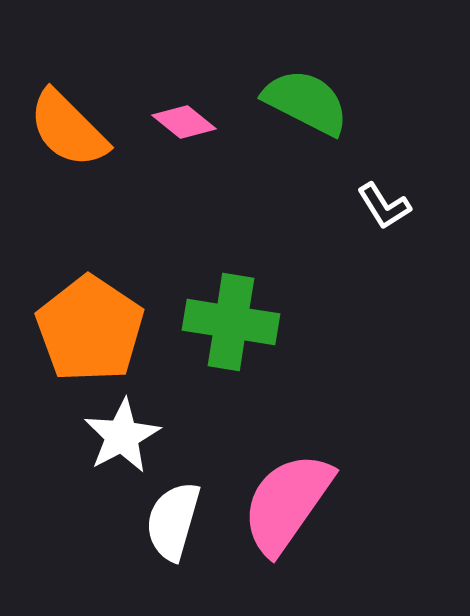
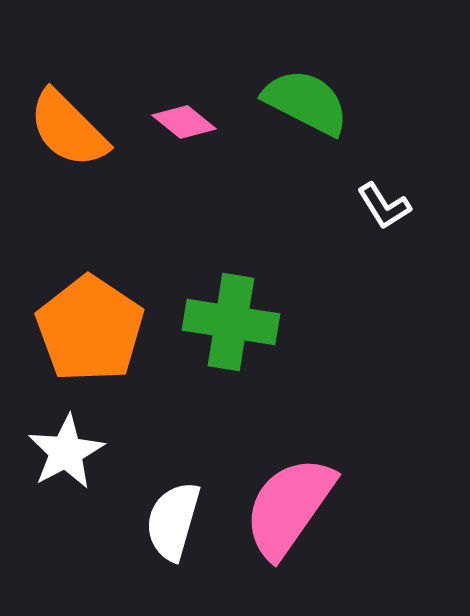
white star: moved 56 px left, 16 px down
pink semicircle: moved 2 px right, 4 px down
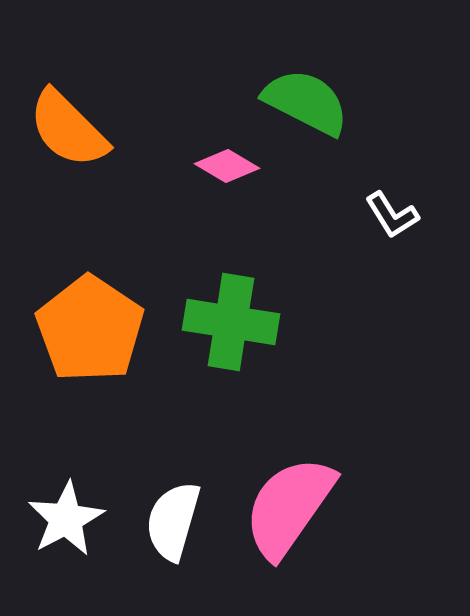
pink diamond: moved 43 px right, 44 px down; rotated 8 degrees counterclockwise
white L-shape: moved 8 px right, 9 px down
white star: moved 67 px down
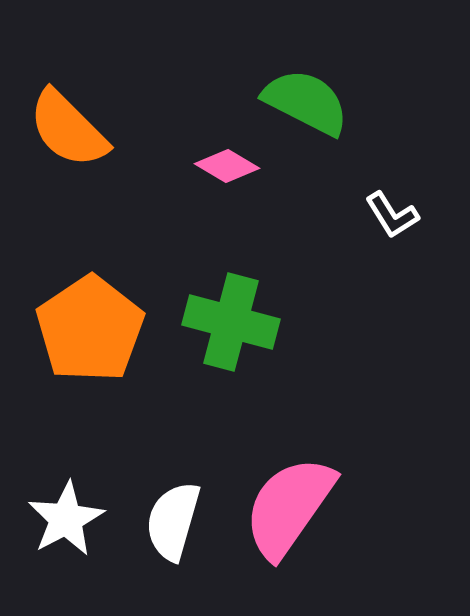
green cross: rotated 6 degrees clockwise
orange pentagon: rotated 4 degrees clockwise
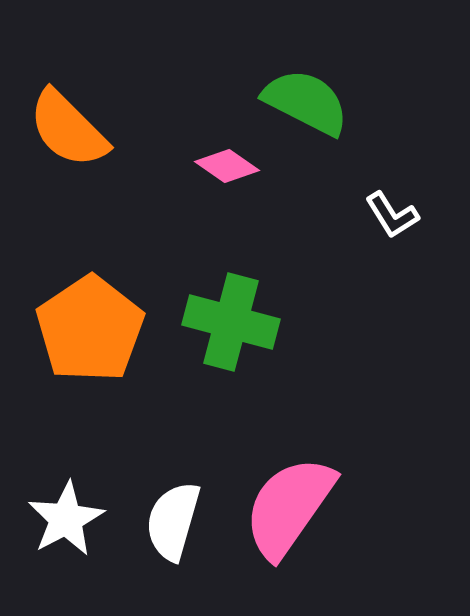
pink diamond: rotated 4 degrees clockwise
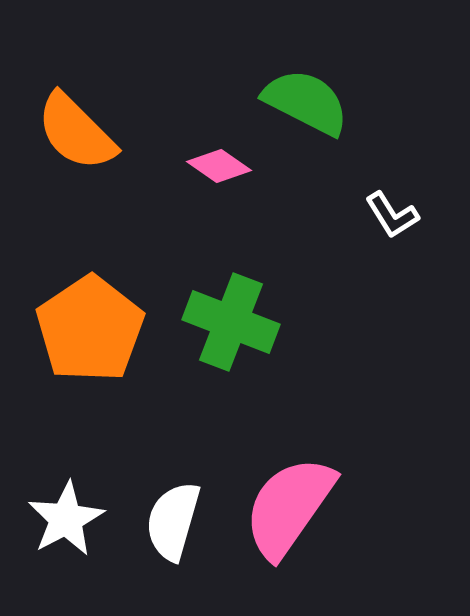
orange semicircle: moved 8 px right, 3 px down
pink diamond: moved 8 px left
green cross: rotated 6 degrees clockwise
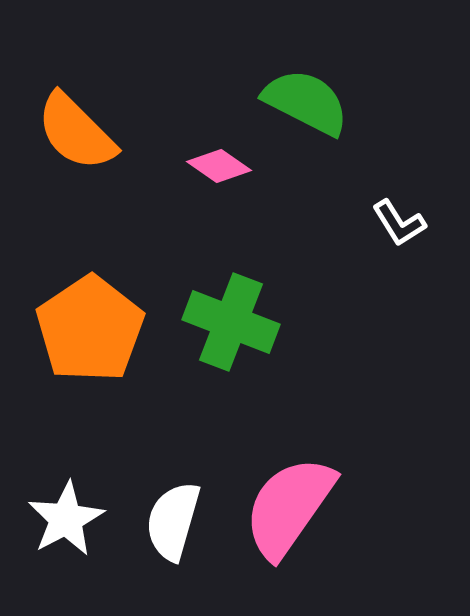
white L-shape: moved 7 px right, 8 px down
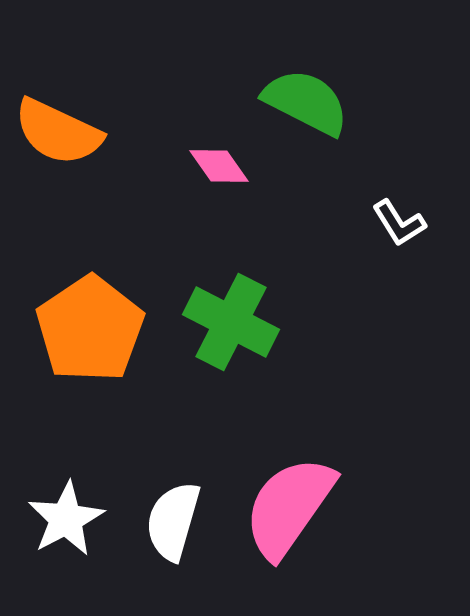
orange semicircle: moved 18 px left; rotated 20 degrees counterclockwise
pink diamond: rotated 20 degrees clockwise
green cross: rotated 6 degrees clockwise
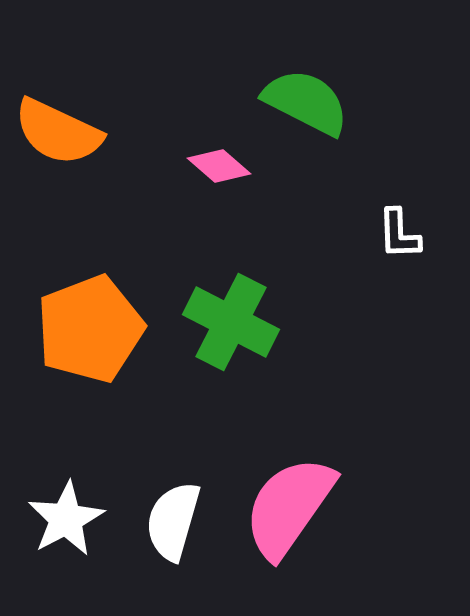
pink diamond: rotated 14 degrees counterclockwise
white L-shape: moved 11 px down; rotated 30 degrees clockwise
orange pentagon: rotated 13 degrees clockwise
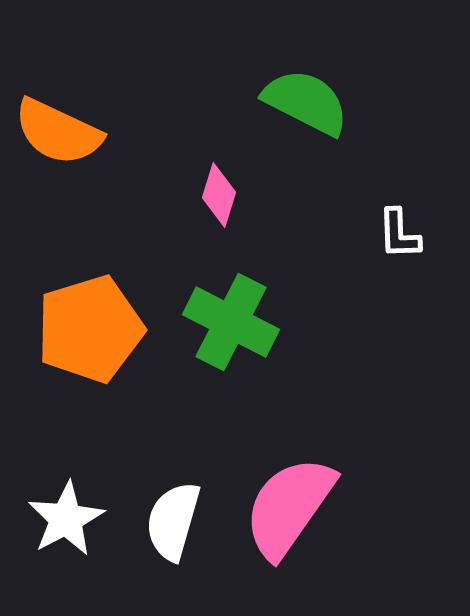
pink diamond: moved 29 px down; rotated 66 degrees clockwise
orange pentagon: rotated 4 degrees clockwise
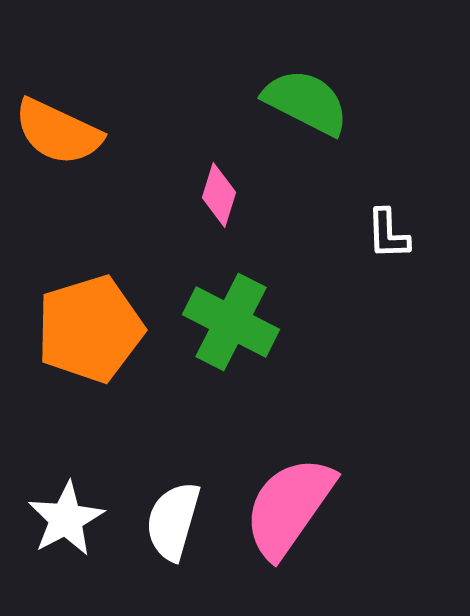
white L-shape: moved 11 px left
